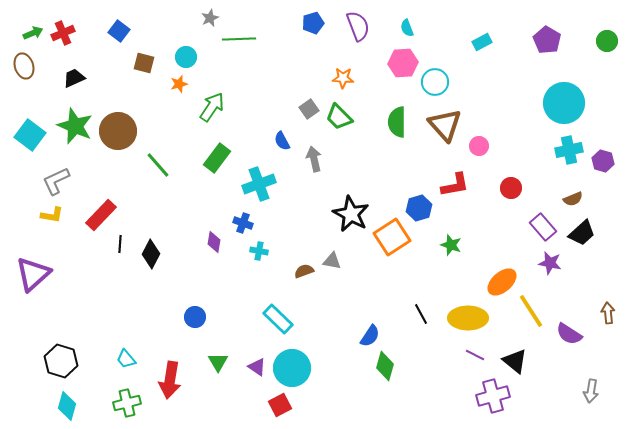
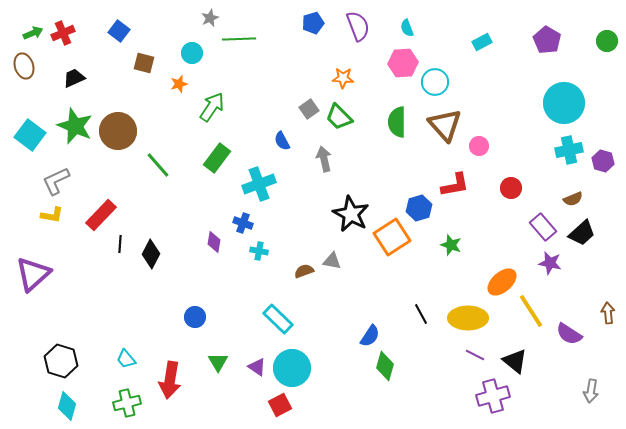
cyan circle at (186, 57): moved 6 px right, 4 px up
gray arrow at (314, 159): moved 10 px right
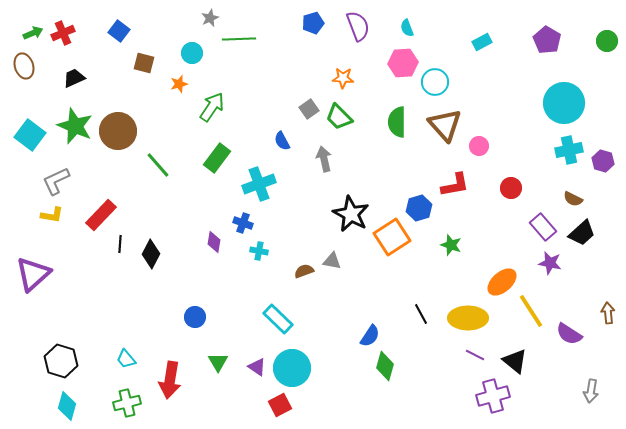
brown semicircle at (573, 199): rotated 48 degrees clockwise
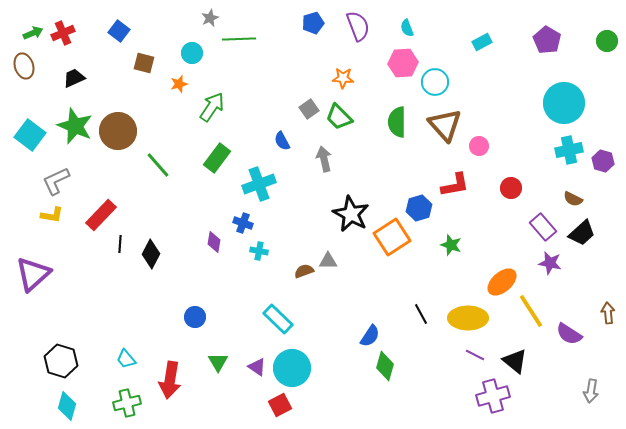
gray triangle at (332, 261): moved 4 px left; rotated 12 degrees counterclockwise
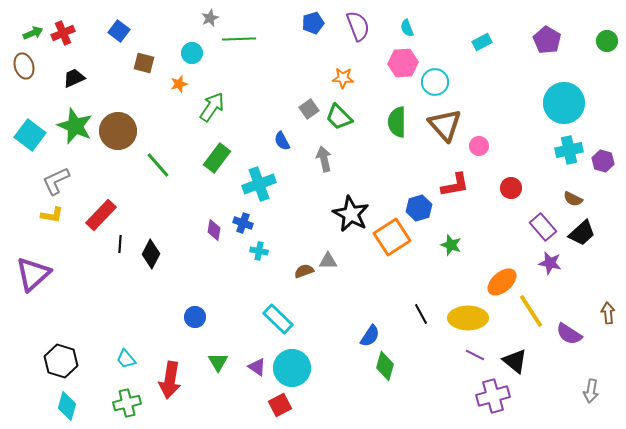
purple diamond at (214, 242): moved 12 px up
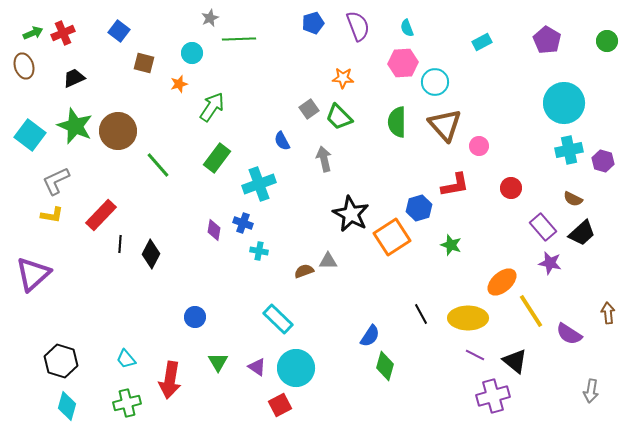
cyan circle at (292, 368): moved 4 px right
